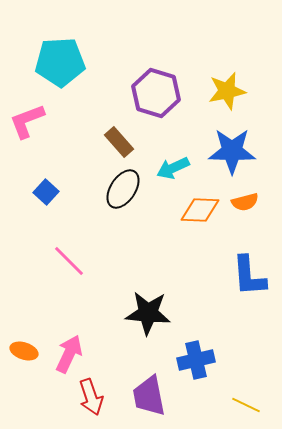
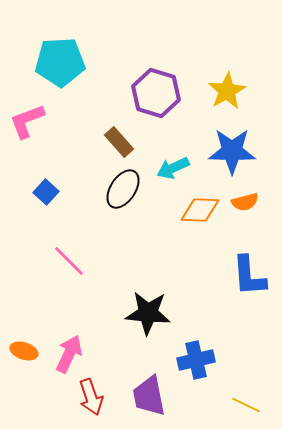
yellow star: rotated 18 degrees counterclockwise
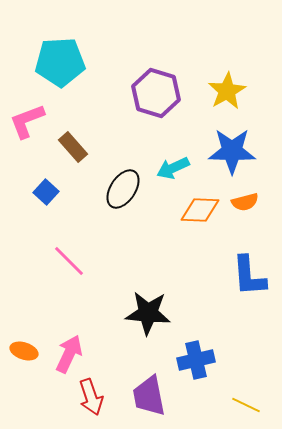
brown rectangle: moved 46 px left, 5 px down
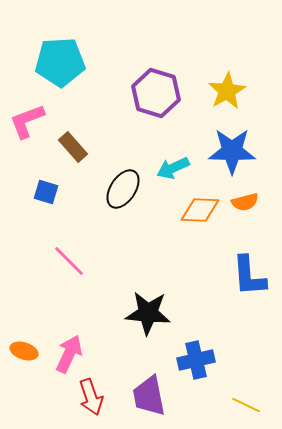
blue square: rotated 25 degrees counterclockwise
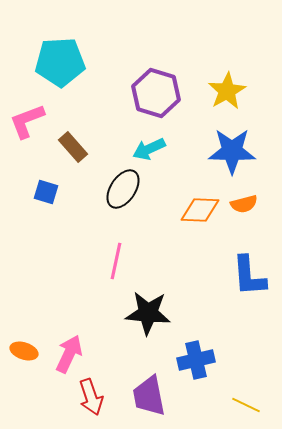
cyan arrow: moved 24 px left, 19 px up
orange semicircle: moved 1 px left, 2 px down
pink line: moved 47 px right; rotated 57 degrees clockwise
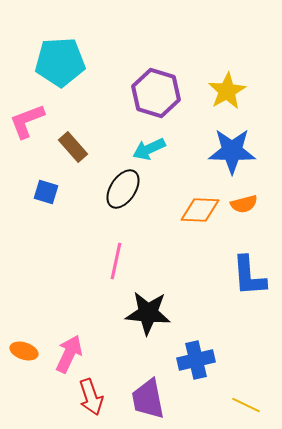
purple trapezoid: moved 1 px left, 3 px down
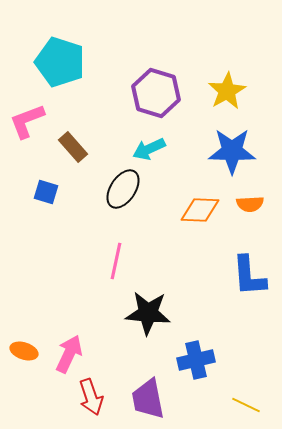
cyan pentagon: rotated 21 degrees clockwise
orange semicircle: moved 6 px right; rotated 12 degrees clockwise
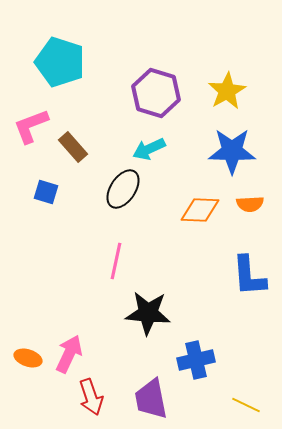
pink L-shape: moved 4 px right, 5 px down
orange ellipse: moved 4 px right, 7 px down
purple trapezoid: moved 3 px right
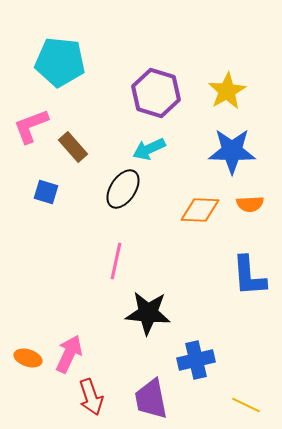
cyan pentagon: rotated 12 degrees counterclockwise
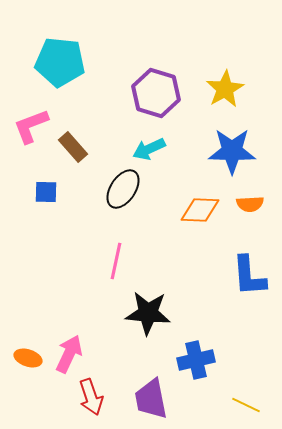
yellow star: moved 2 px left, 2 px up
blue square: rotated 15 degrees counterclockwise
